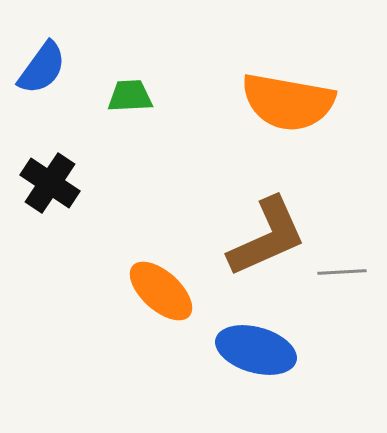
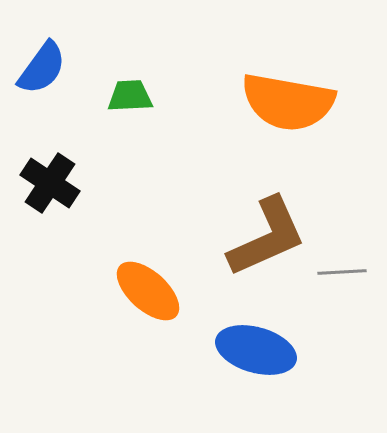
orange ellipse: moved 13 px left
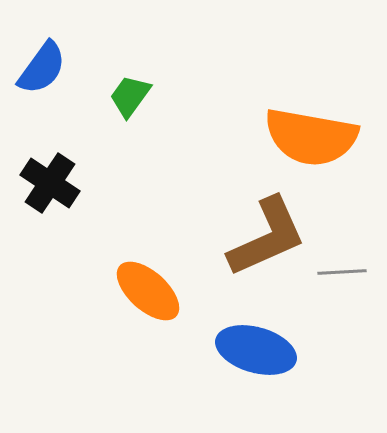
green trapezoid: rotated 51 degrees counterclockwise
orange semicircle: moved 23 px right, 35 px down
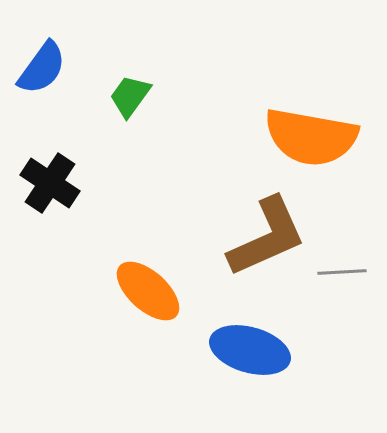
blue ellipse: moved 6 px left
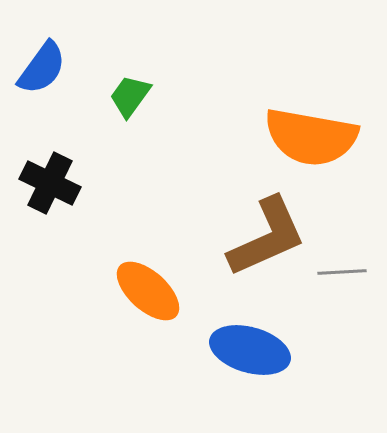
black cross: rotated 8 degrees counterclockwise
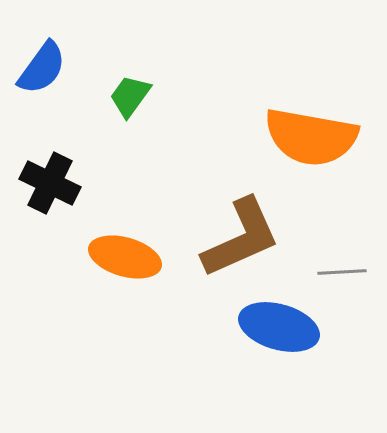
brown L-shape: moved 26 px left, 1 px down
orange ellipse: moved 23 px left, 34 px up; rotated 26 degrees counterclockwise
blue ellipse: moved 29 px right, 23 px up
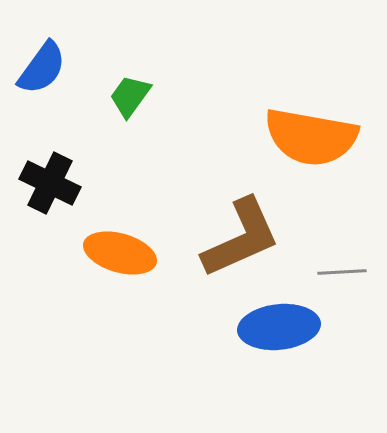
orange ellipse: moved 5 px left, 4 px up
blue ellipse: rotated 22 degrees counterclockwise
